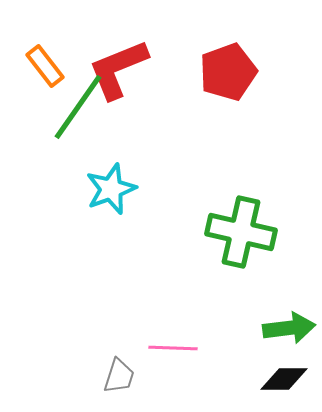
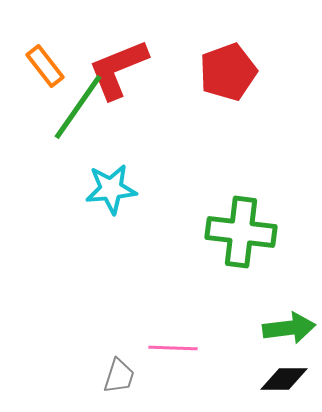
cyan star: rotated 15 degrees clockwise
green cross: rotated 6 degrees counterclockwise
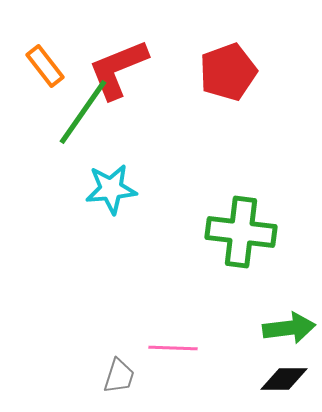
green line: moved 5 px right, 5 px down
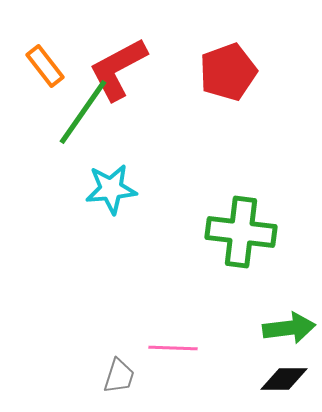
red L-shape: rotated 6 degrees counterclockwise
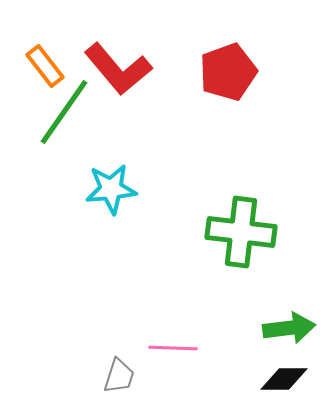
red L-shape: rotated 102 degrees counterclockwise
green line: moved 19 px left
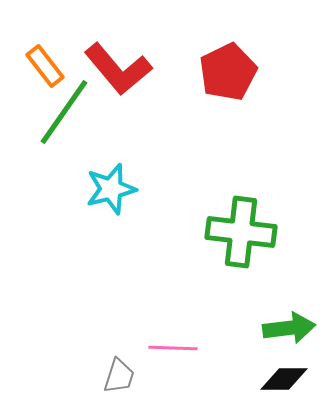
red pentagon: rotated 6 degrees counterclockwise
cyan star: rotated 9 degrees counterclockwise
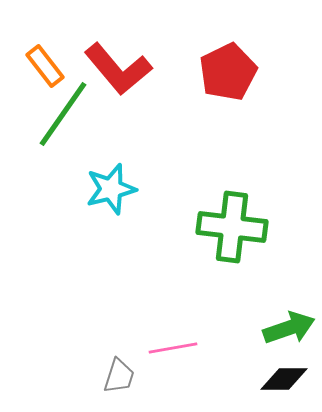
green line: moved 1 px left, 2 px down
green cross: moved 9 px left, 5 px up
green arrow: rotated 12 degrees counterclockwise
pink line: rotated 12 degrees counterclockwise
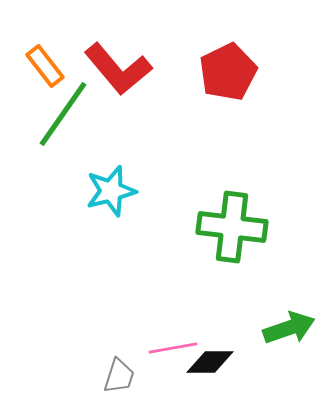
cyan star: moved 2 px down
black diamond: moved 74 px left, 17 px up
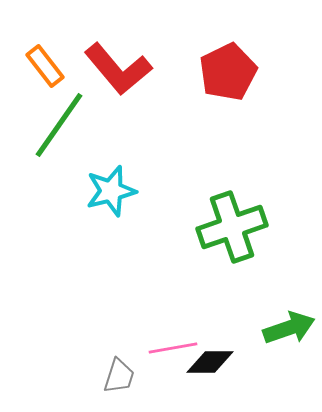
green line: moved 4 px left, 11 px down
green cross: rotated 26 degrees counterclockwise
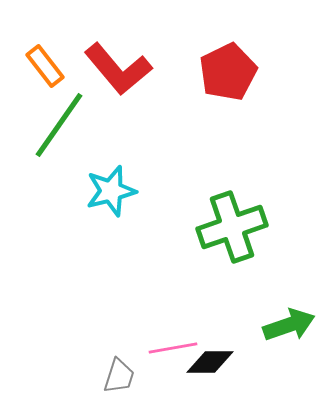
green arrow: moved 3 px up
